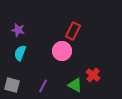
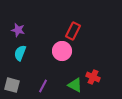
red cross: moved 2 px down; rotated 16 degrees counterclockwise
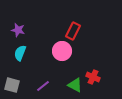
purple line: rotated 24 degrees clockwise
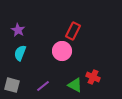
purple star: rotated 16 degrees clockwise
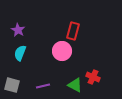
red rectangle: rotated 12 degrees counterclockwise
purple line: rotated 24 degrees clockwise
